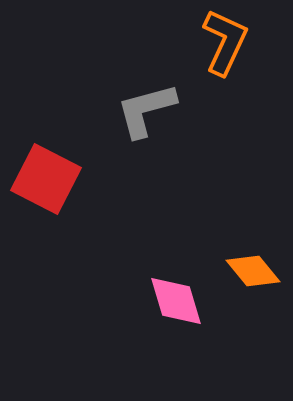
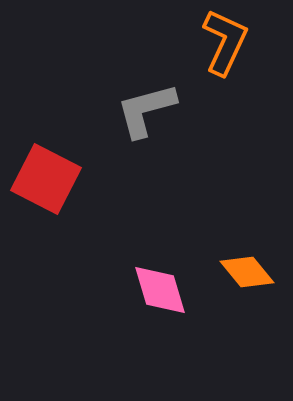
orange diamond: moved 6 px left, 1 px down
pink diamond: moved 16 px left, 11 px up
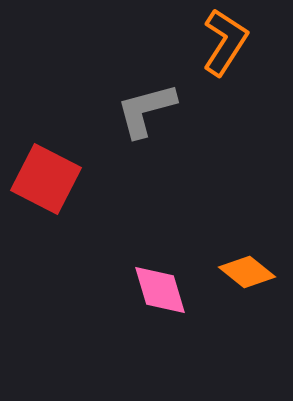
orange L-shape: rotated 8 degrees clockwise
orange diamond: rotated 12 degrees counterclockwise
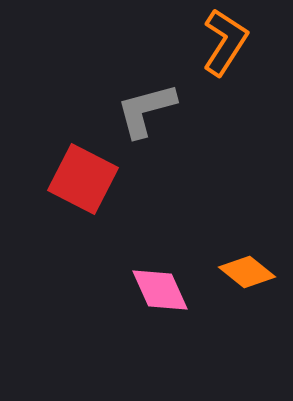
red square: moved 37 px right
pink diamond: rotated 8 degrees counterclockwise
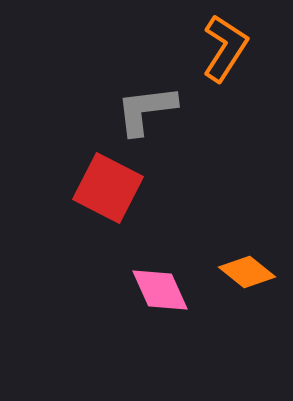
orange L-shape: moved 6 px down
gray L-shape: rotated 8 degrees clockwise
red square: moved 25 px right, 9 px down
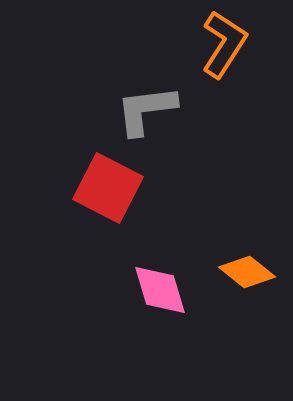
orange L-shape: moved 1 px left, 4 px up
pink diamond: rotated 8 degrees clockwise
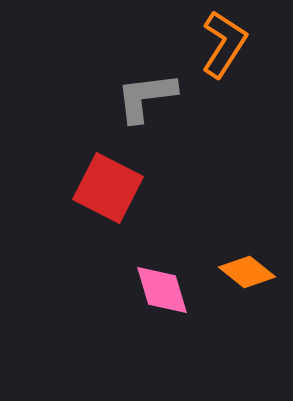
gray L-shape: moved 13 px up
pink diamond: moved 2 px right
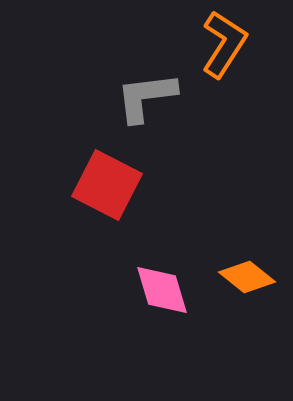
red square: moved 1 px left, 3 px up
orange diamond: moved 5 px down
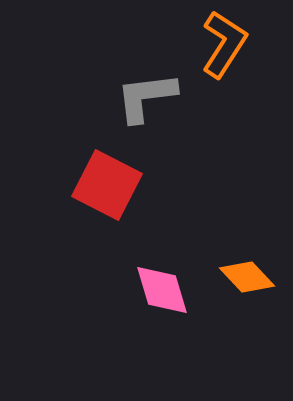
orange diamond: rotated 8 degrees clockwise
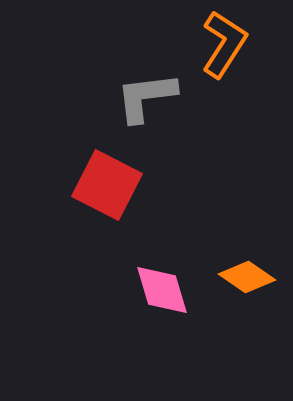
orange diamond: rotated 12 degrees counterclockwise
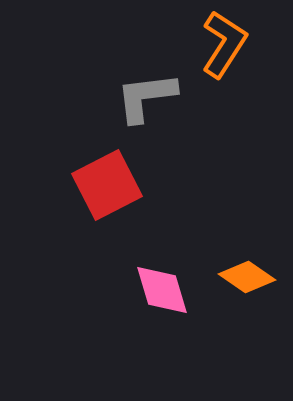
red square: rotated 36 degrees clockwise
